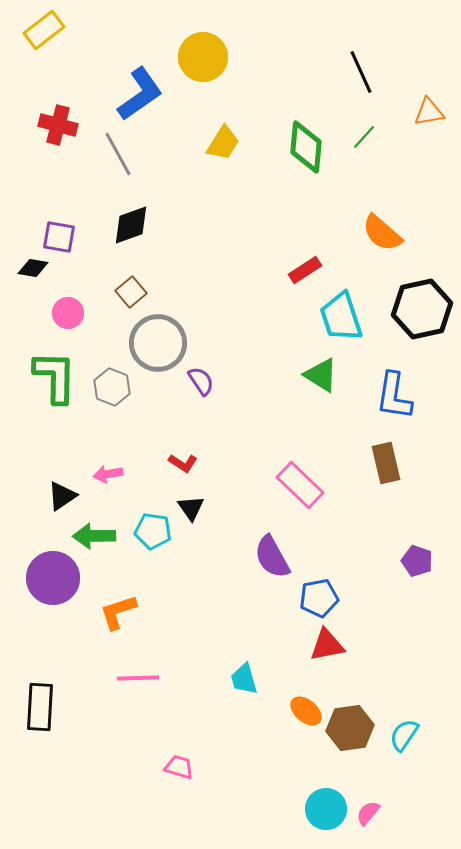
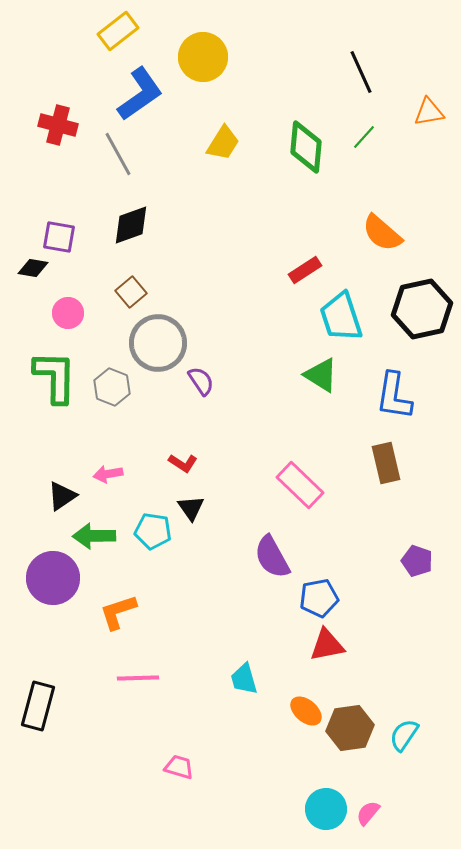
yellow rectangle at (44, 30): moved 74 px right, 1 px down
black rectangle at (40, 707): moved 2 px left, 1 px up; rotated 12 degrees clockwise
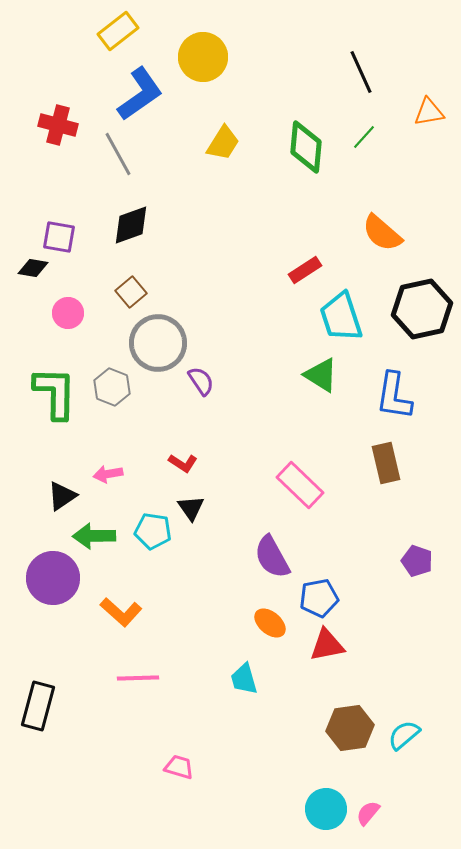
green L-shape at (55, 377): moved 16 px down
orange L-shape at (118, 612): moved 3 px right; rotated 120 degrees counterclockwise
orange ellipse at (306, 711): moved 36 px left, 88 px up
cyan semicircle at (404, 735): rotated 16 degrees clockwise
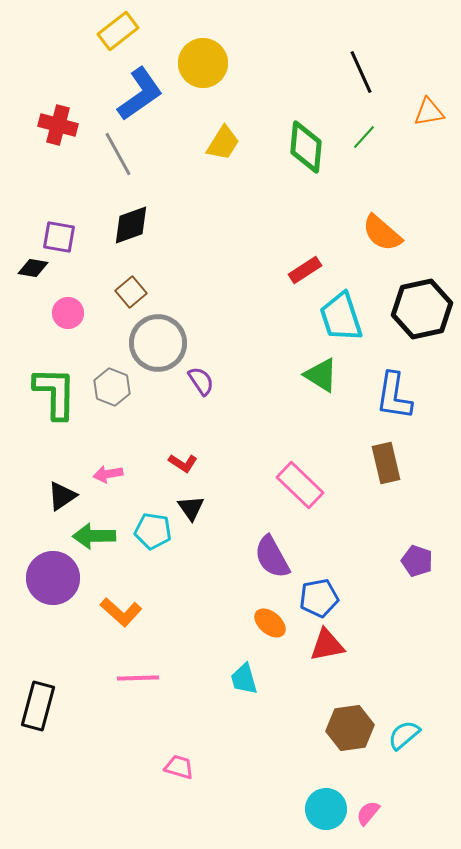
yellow circle at (203, 57): moved 6 px down
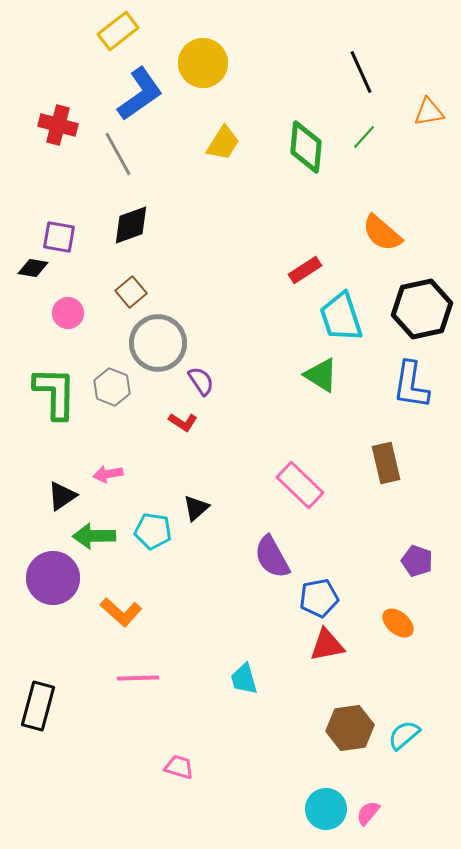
blue L-shape at (394, 396): moved 17 px right, 11 px up
red L-shape at (183, 463): moved 41 px up
black triangle at (191, 508): moved 5 px right; rotated 24 degrees clockwise
orange ellipse at (270, 623): moved 128 px right
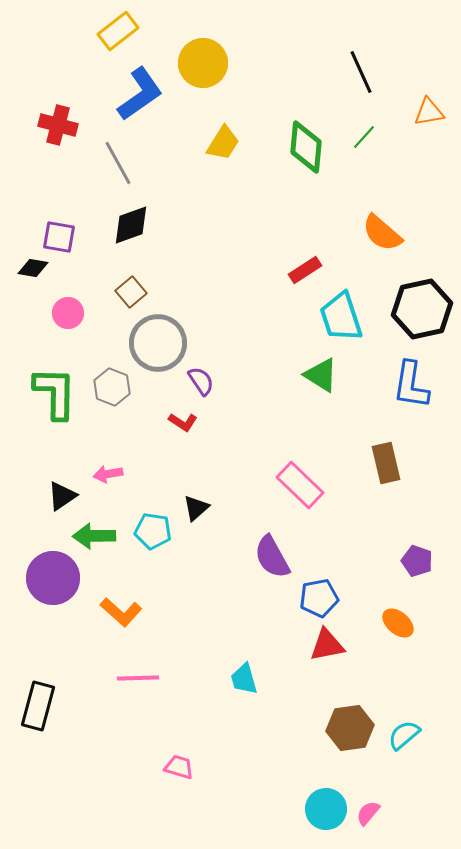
gray line at (118, 154): moved 9 px down
